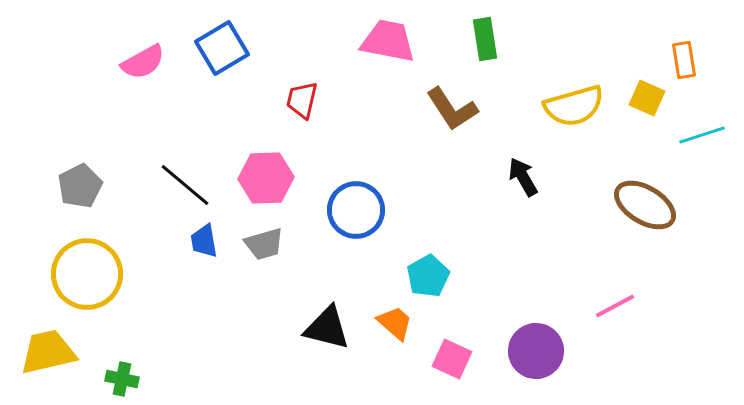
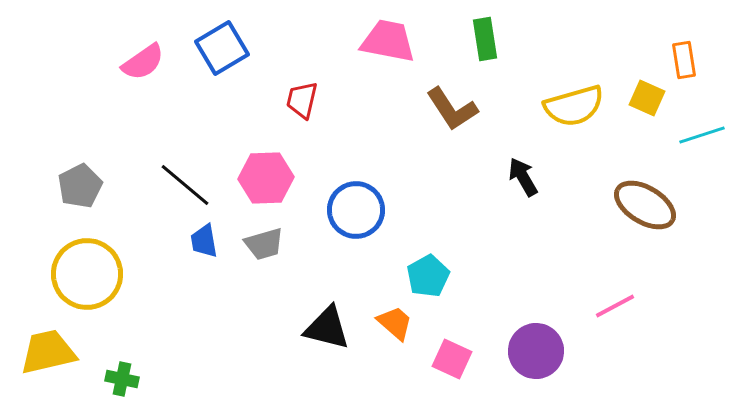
pink semicircle: rotated 6 degrees counterclockwise
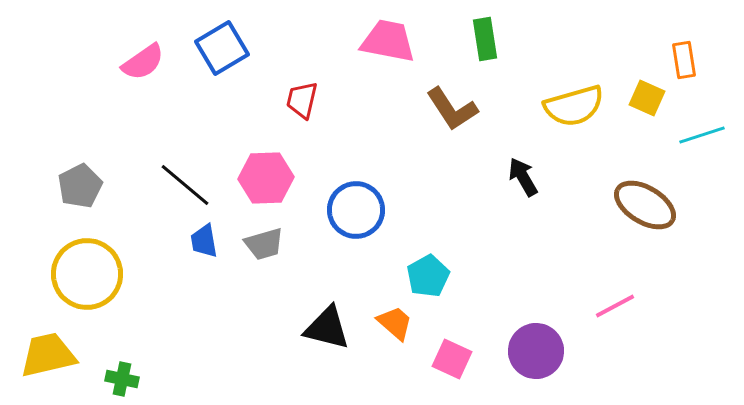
yellow trapezoid: moved 3 px down
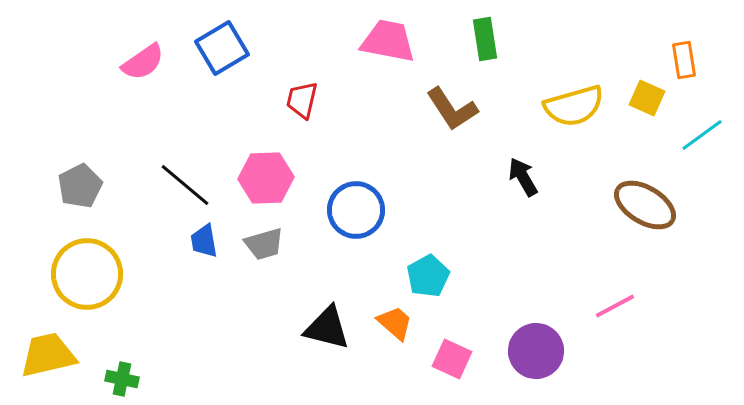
cyan line: rotated 18 degrees counterclockwise
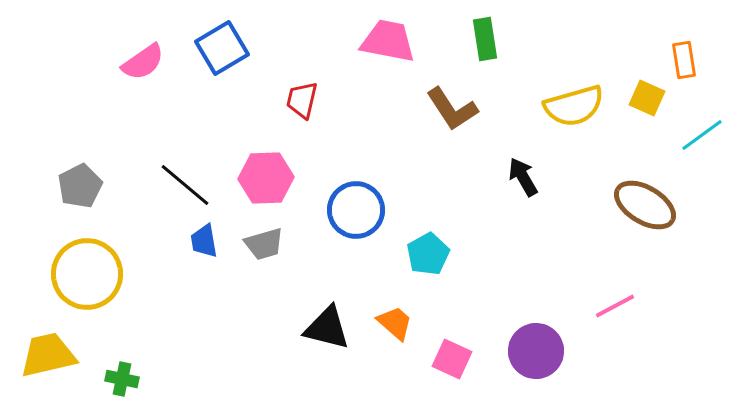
cyan pentagon: moved 22 px up
